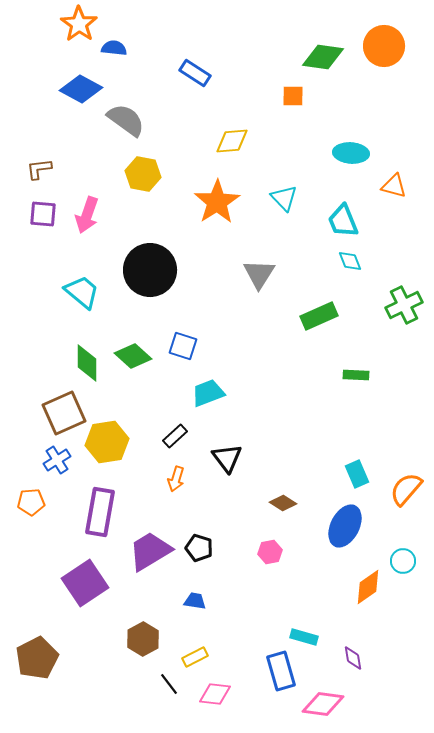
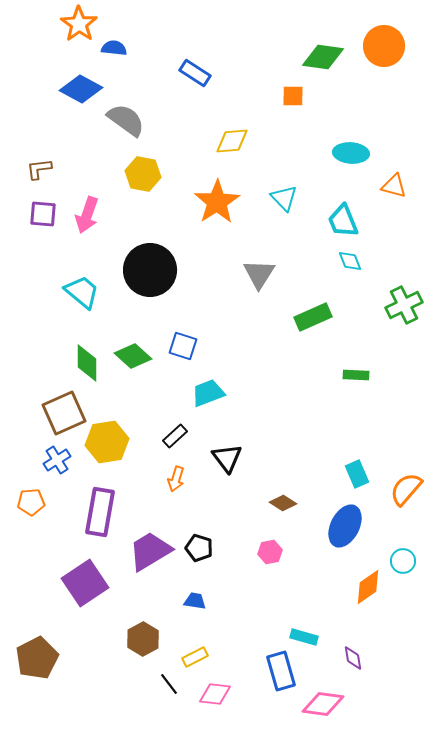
green rectangle at (319, 316): moved 6 px left, 1 px down
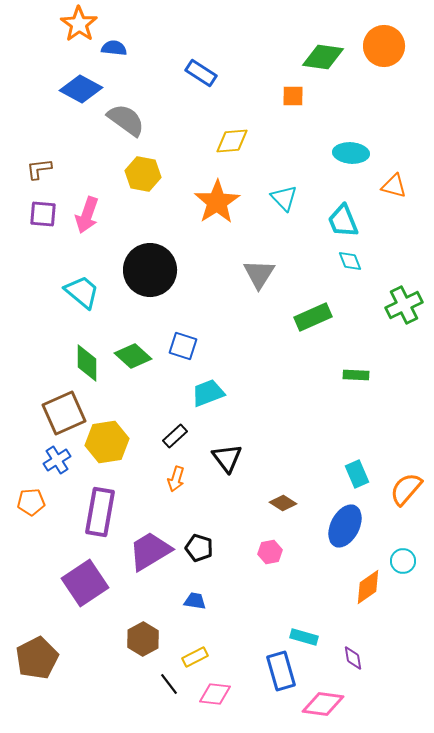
blue rectangle at (195, 73): moved 6 px right
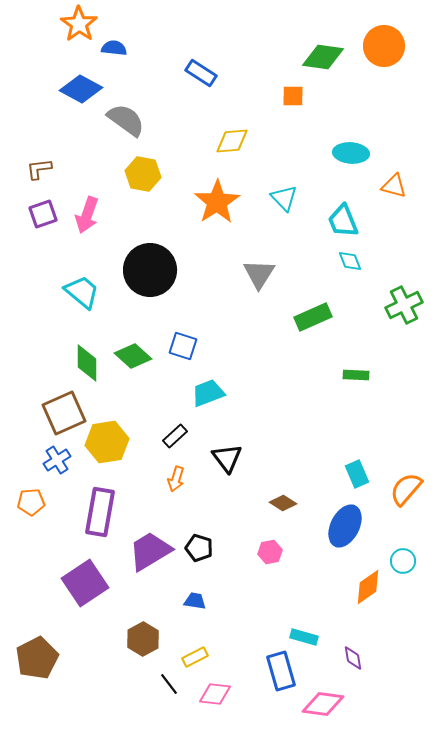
purple square at (43, 214): rotated 24 degrees counterclockwise
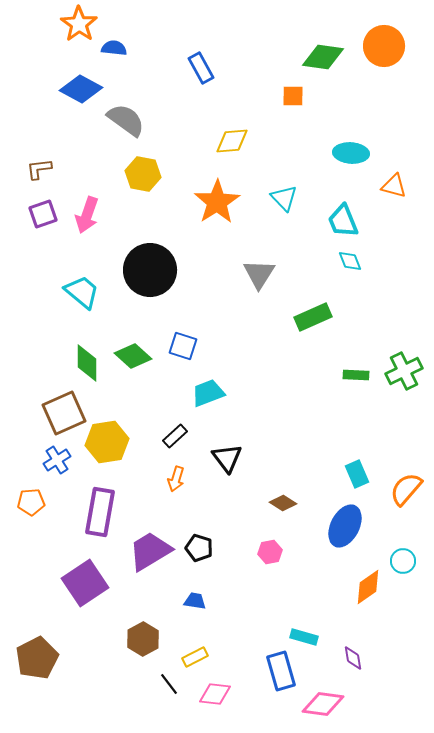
blue rectangle at (201, 73): moved 5 px up; rotated 28 degrees clockwise
green cross at (404, 305): moved 66 px down
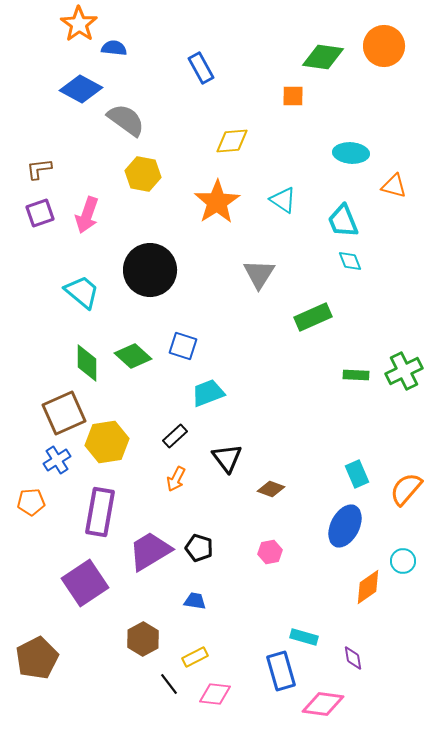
cyan triangle at (284, 198): moved 1 px left, 2 px down; rotated 12 degrees counterclockwise
purple square at (43, 214): moved 3 px left, 1 px up
orange arrow at (176, 479): rotated 10 degrees clockwise
brown diamond at (283, 503): moved 12 px left, 14 px up; rotated 12 degrees counterclockwise
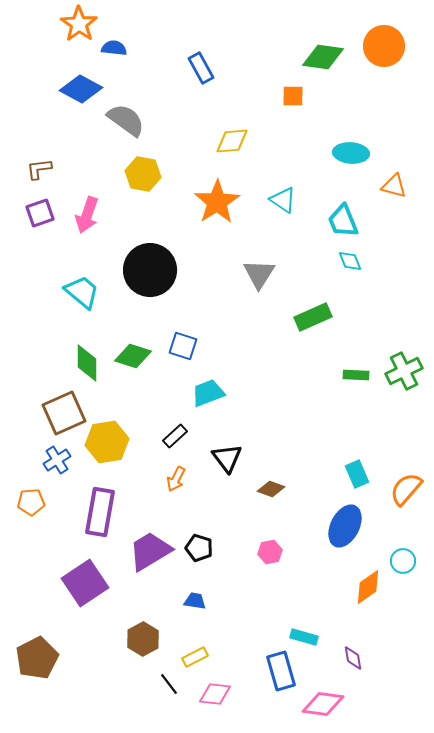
green diamond at (133, 356): rotated 24 degrees counterclockwise
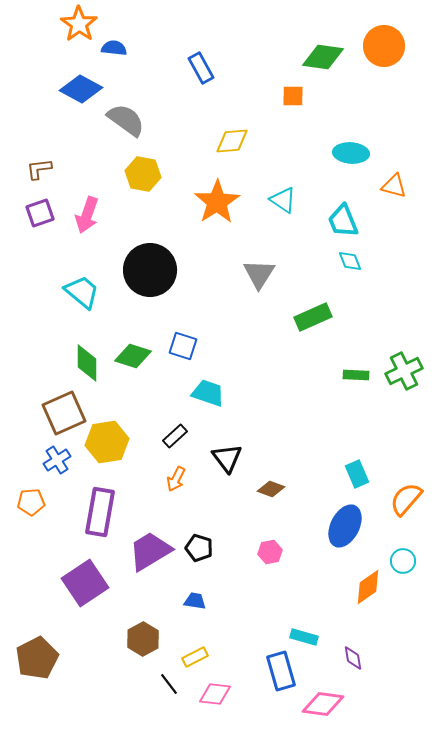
cyan trapezoid at (208, 393): rotated 40 degrees clockwise
orange semicircle at (406, 489): moved 10 px down
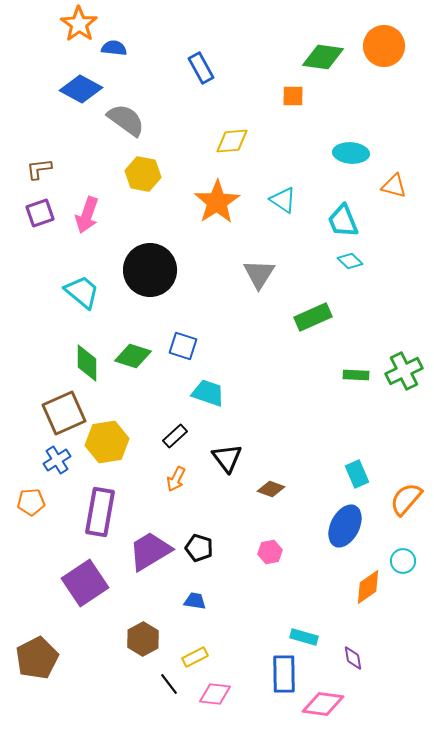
cyan diamond at (350, 261): rotated 25 degrees counterclockwise
blue rectangle at (281, 671): moved 3 px right, 3 px down; rotated 15 degrees clockwise
